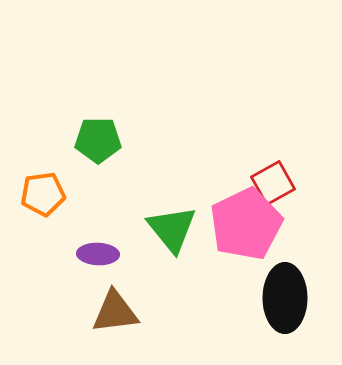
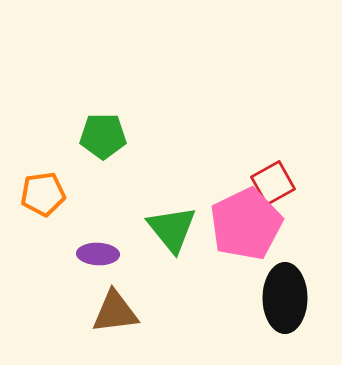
green pentagon: moved 5 px right, 4 px up
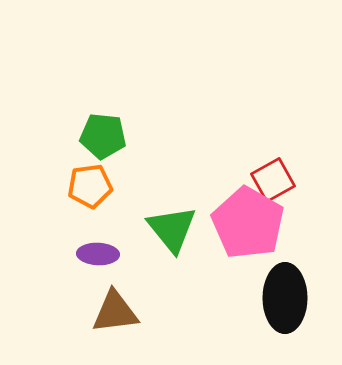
green pentagon: rotated 6 degrees clockwise
red square: moved 3 px up
orange pentagon: moved 47 px right, 8 px up
pink pentagon: moved 2 px right, 1 px up; rotated 16 degrees counterclockwise
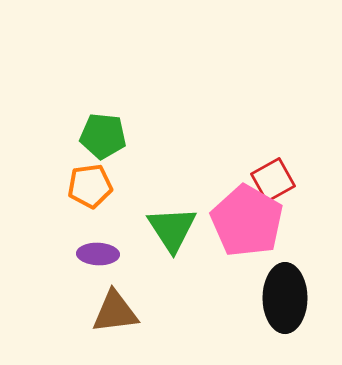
pink pentagon: moved 1 px left, 2 px up
green triangle: rotated 6 degrees clockwise
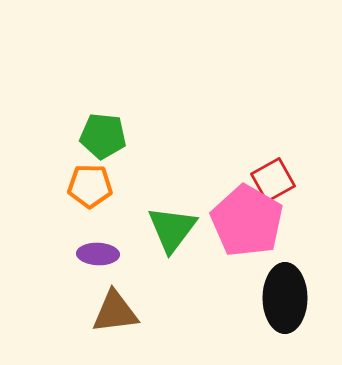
orange pentagon: rotated 9 degrees clockwise
green triangle: rotated 10 degrees clockwise
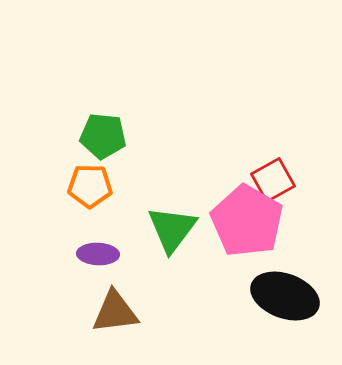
black ellipse: moved 2 px up; rotated 70 degrees counterclockwise
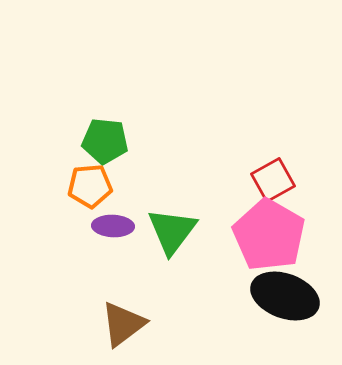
green pentagon: moved 2 px right, 5 px down
orange pentagon: rotated 6 degrees counterclockwise
pink pentagon: moved 22 px right, 14 px down
green triangle: moved 2 px down
purple ellipse: moved 15 px right, 28 px up
brown triangle: moved 8 px right, 12 px down; rotated 30 degrees counterclockwise
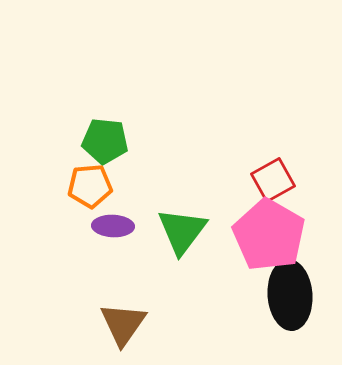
green triangle: moved 10 px right
black ellipse: moved 5 px right, 1 px up; rotated 66 degrees clockwise
brown triangle: rotated 18 degrees counterclockwise
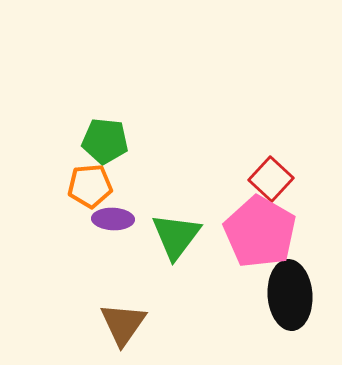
red square: moved 2 px left, 1 px up; rotated 18 degrees counterclockwise
purple ellipse: moved 7 px up
green triangle: moved 6 px left, 5 px down
pink pentagon: moved 9 px left, 3 px up
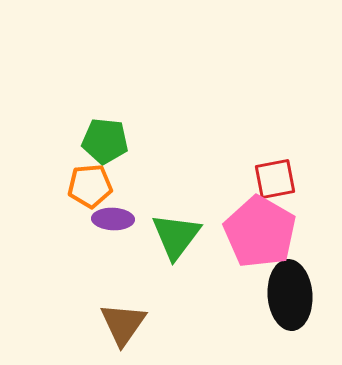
red square: moved 4 px right; rotated 36 degrees clockwise
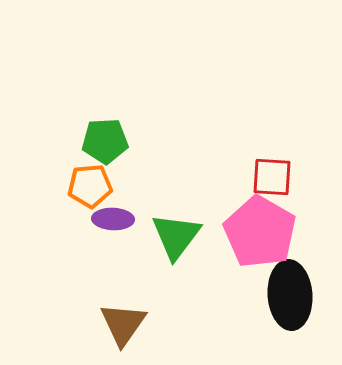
green pentagon: rotated 9 degrees counterclockwise
red square: moved 3 px left, 2 px up; rotated 15 degrees clockwise
